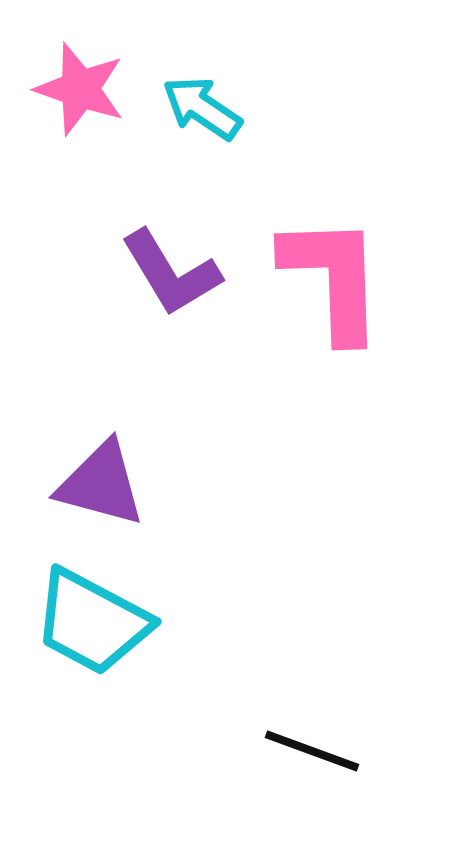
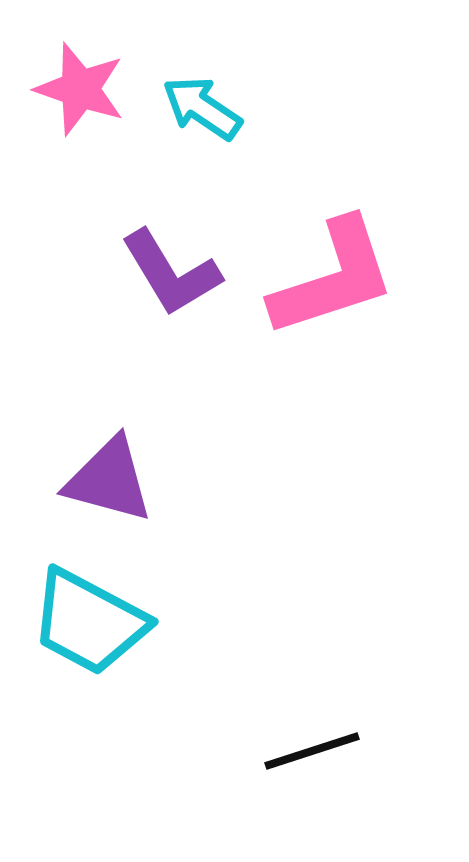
pink L-shape: rotated 74 degrees clockwise
purple triangle: moved 8 px right, 4 px up
cyan trapezoid: moved 3 px left
black line: rotated 38 degrees counterclockwise
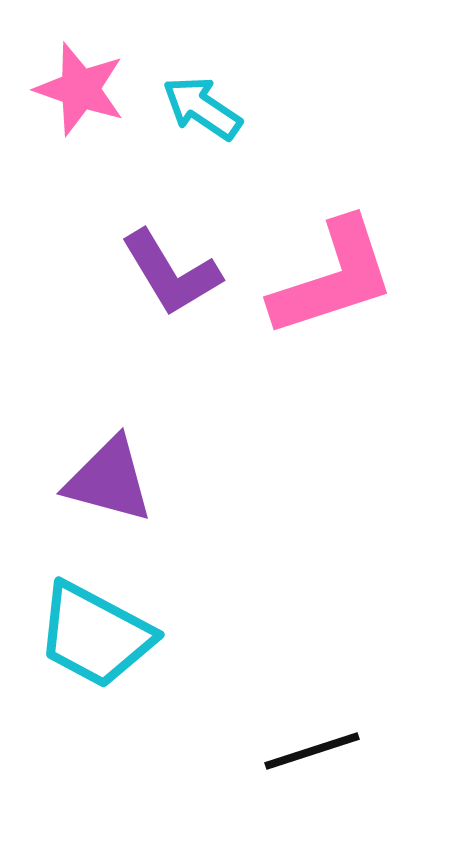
cyan trapezoid: moved 6 px right, 13 px down
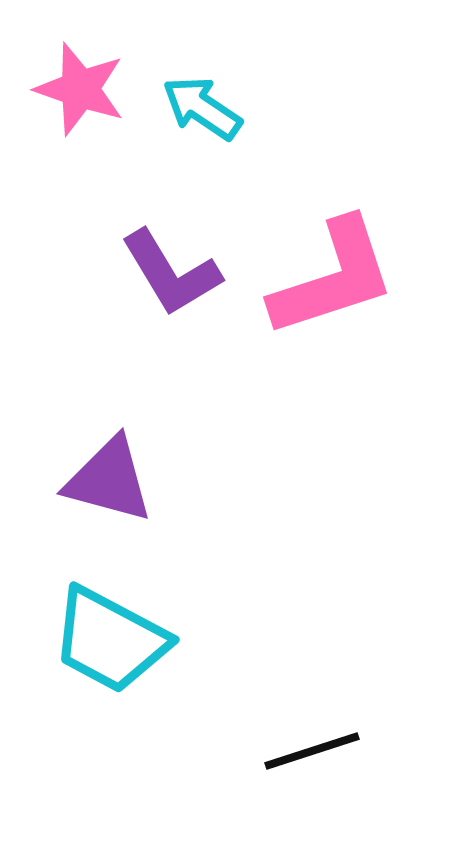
cyan trapezoid: moved 15 px right, 5 px down
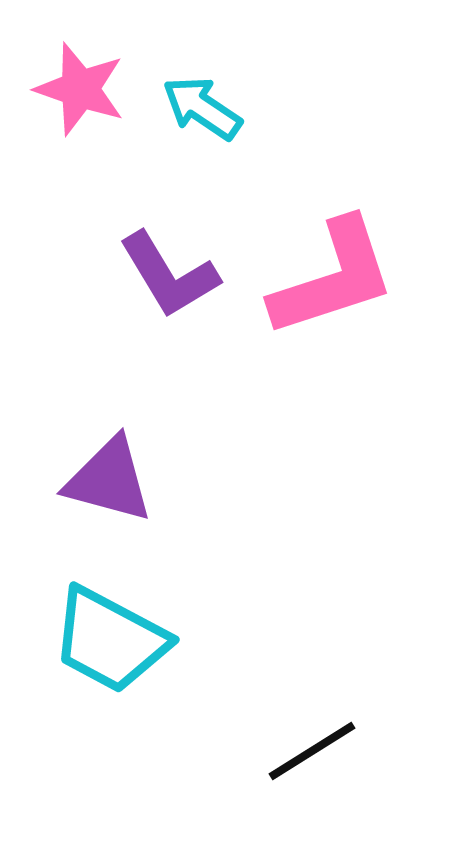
purple L-shape: moved 2 px left, 2 px down
black line: rotated 14 degrees counterclockwise
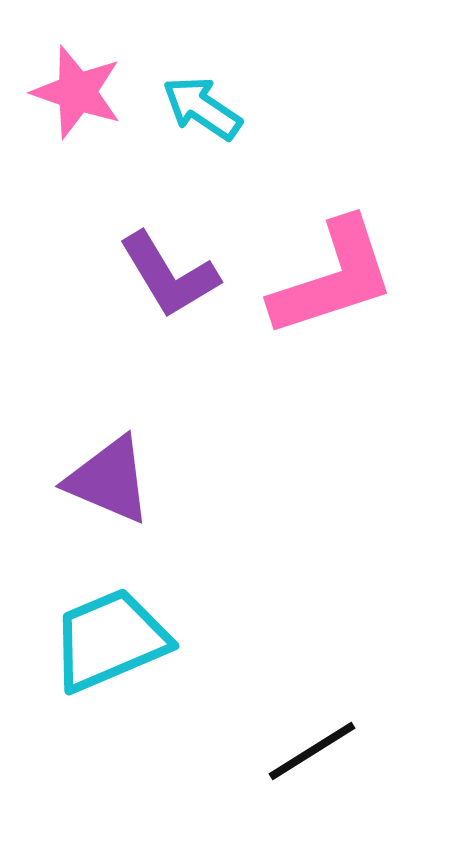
pink star: moved 3 px left, 3 px down
purple triangle: rotated 8 degrees clockwise
cyan trapezoid: rotated 129 degrees clockwise
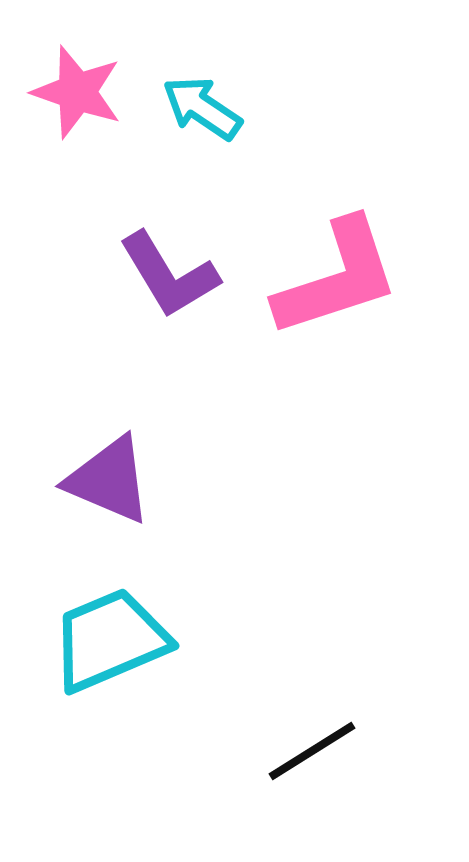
pink L-shape: moved 4 px right
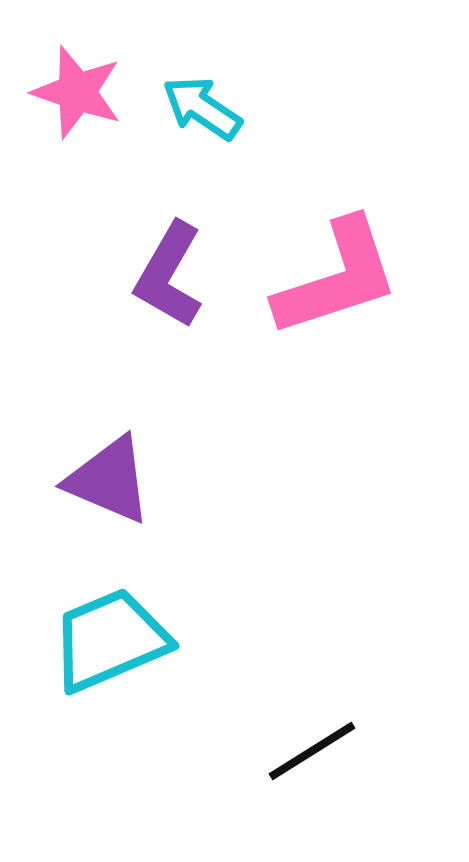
purple L-shape: rotated 61 degrees clockwise
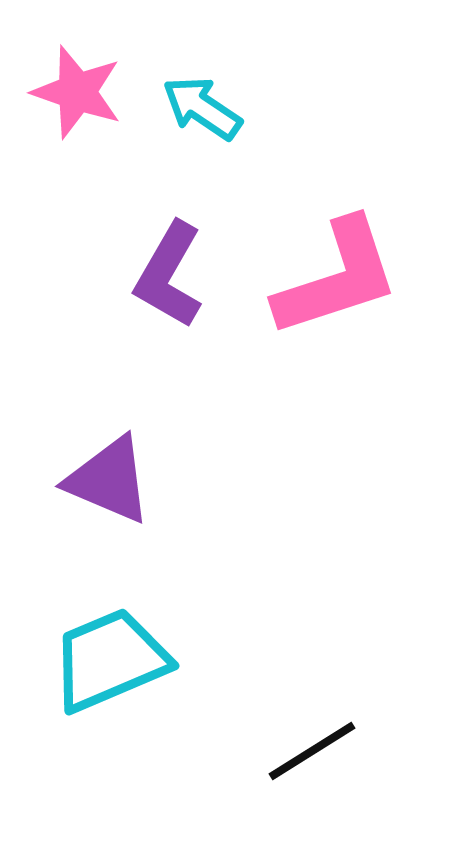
cyan trapezoid: moved 20 px down
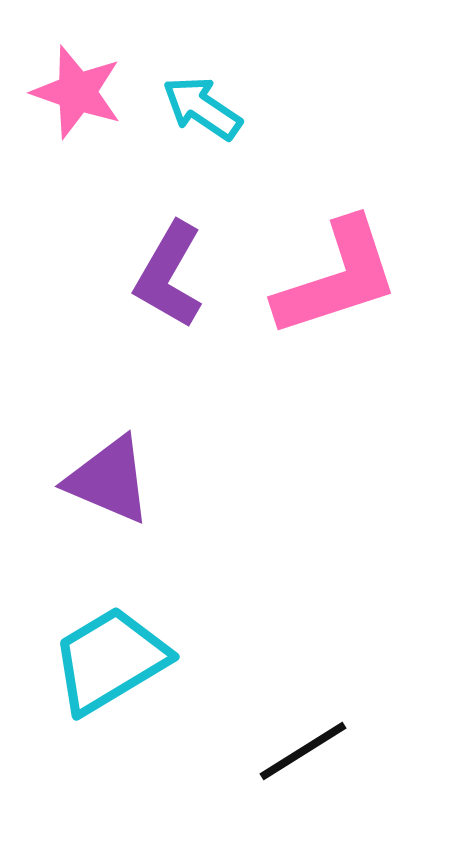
cyan trapezoid: rotated 8 degrees counterclockwise
black line: moved 9 px left
